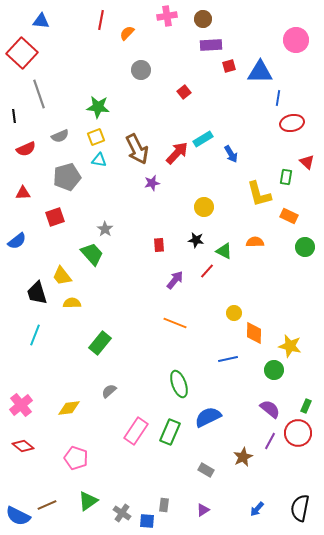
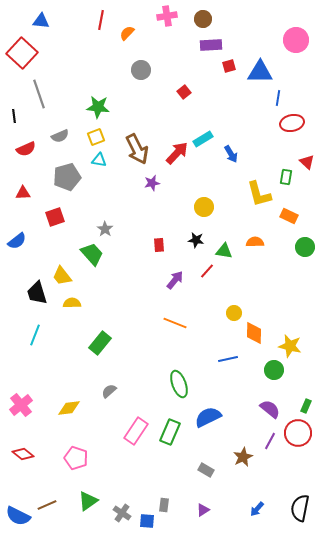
green triangle at (224, 251): rotated 18 degrees counterclockwise
red diamond at (23, 446): moved 8 px down
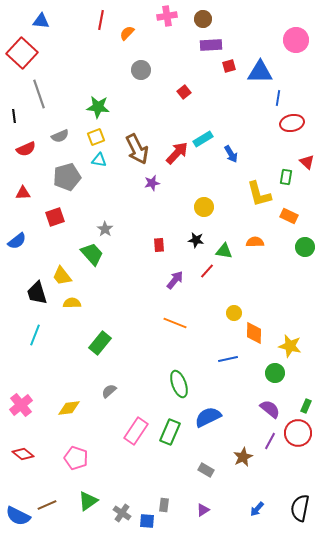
green circle at (274, 370): moved 1 px right, 3 px down
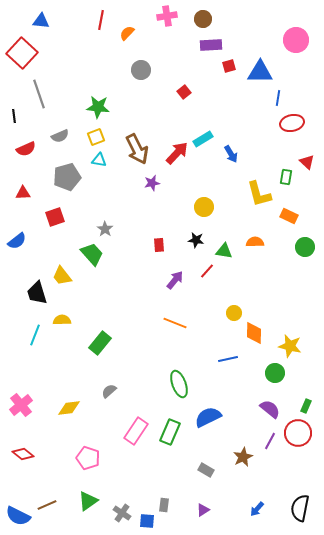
yellow semicircle at (72, 303): moved 10 px left, 17 px down
pink pentagon at (76, 458): moved 12 px right
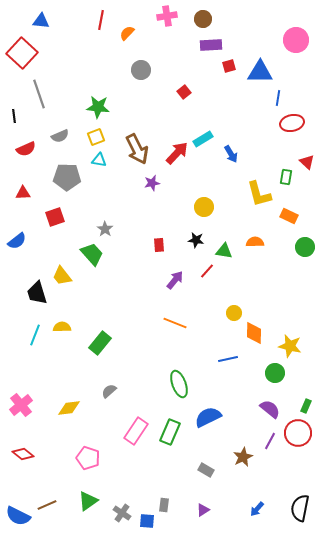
gray pentagon at (67, 177): rotated 16 degrees clockwise
yellow semicircle at (62, 320): moved 7 px down
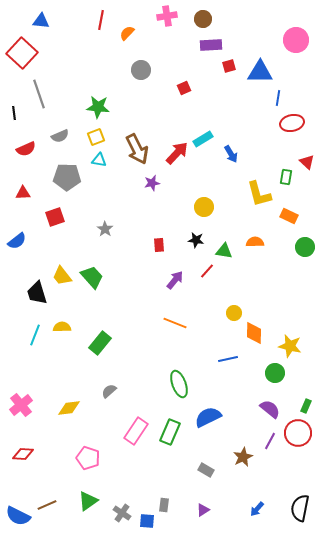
red square at (184, 92): moved 4 px up; rotated 16 degrees clockwise
black line at (14, 116): moved 3 px up
green trapezoid at (92, 254): moved 23 px down
red diamond at (23, 454): rotated 35 degrees counterclockwise
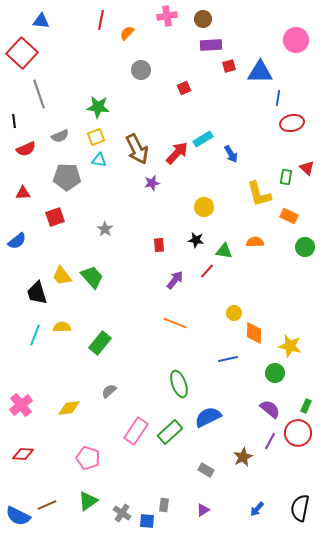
black line at (14, 113): moved 8 px down
red triangle at (307, 162): moved 6 px down
green rectangle at (170, 432): rotated 25 degrees clockwise
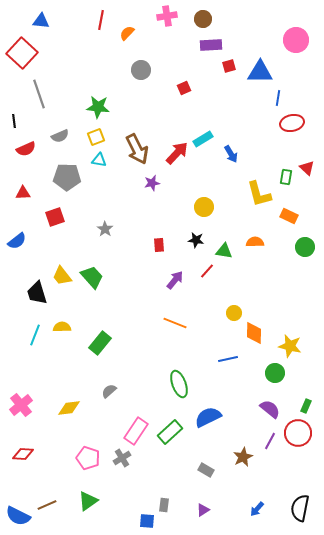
gray cross at (122, 513): moved 55 px up; rotated 24 degrees clockwise
